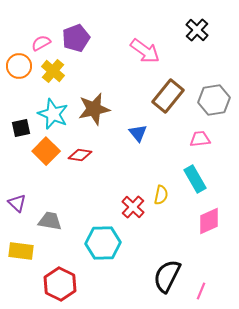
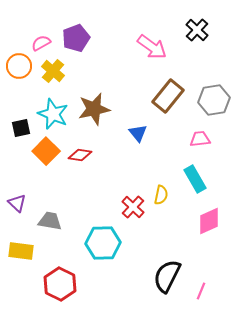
pink arrow: moved 7 px right, 4 px up
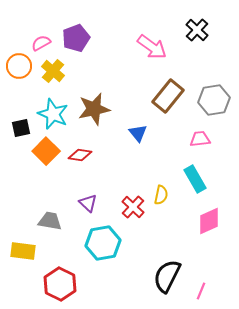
purple triangle: moved 71 px right
cyan hexagon: rotated 8 degrees counterclockwise
yellow rectangle: moved 2 px right
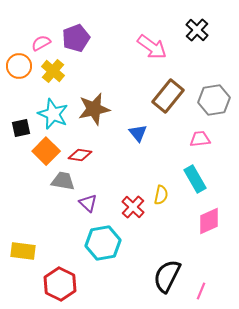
gray trapezoid: moved 13 px right, 40 px up
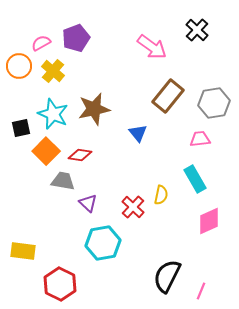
gray hexagon: moved 3 px down
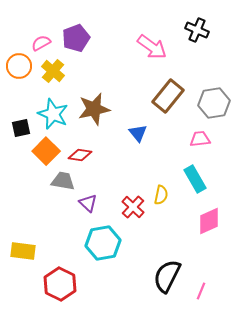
black cross: rotated 20 degrees counterclockwise
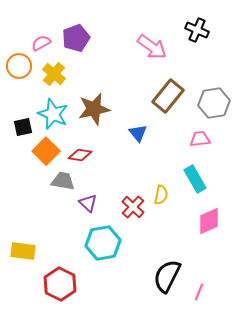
yellow cross: moved 1 px right, 3 px down
black square: moved 2 px right, 1 px up
pink line: moved 2 px left, 1 px down
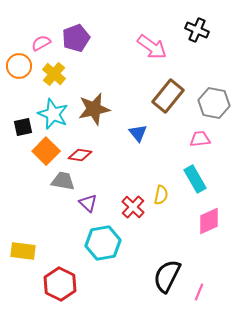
gray hexagon: rotated 20 degrees clockwise
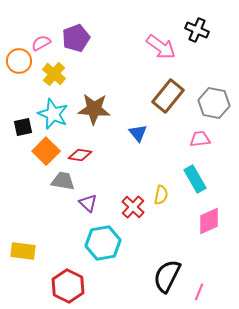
pink arrow: moved 9 px right
orange circle: moved 5 px up
brown star: rotated 16 degrees clockwise
red hexagon: moved 8 px right, 2 px down
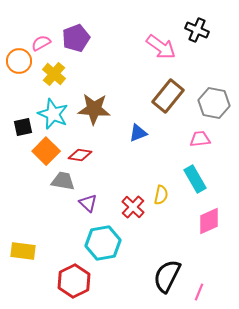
blue triangle: rotated 48 degrees clockwise
red hexagon: moved 6 px right, 5 px up; rotated 8 degrees clockwise
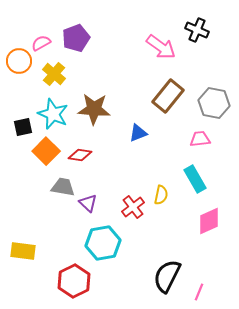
gray trapezoid: moved 6 px down
red cross: rotated 10 degrees clockwise
